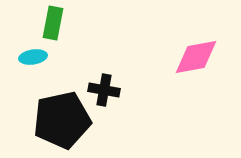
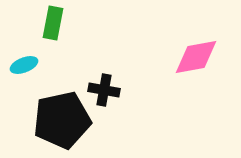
cyan ellipse: moved 9 px left, 8 px down; rotated 12 degrees counterclockwise
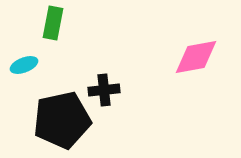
black cross: rotated 16 degrees counterclockwise
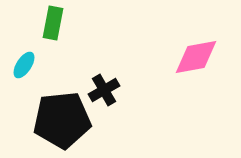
cyan ellipse: rotated 36 degrees counterclockwise
black cross: rotated 24 degrees counterclockwise
black pentagon: rotated 6 degrees clockwise
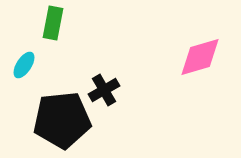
pink diamond: moved 4 px right; rotated 6 degrees counterclockwise
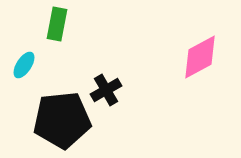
green rectangle: moved 4 px right, 1 px down
pink diamond: rotated 12 degrees counterclockwise
black cross: moved 2 px right
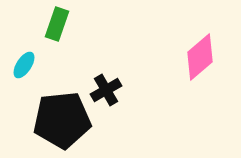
green rectangle: rotated 8 degrees clockwise
pink diamond: rotated 12 degrees counterclockwise
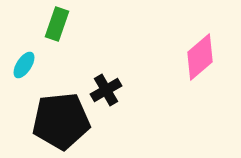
black pentagon: moved 1 px left, 1 px down
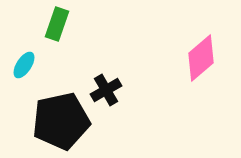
pink diamond: moved 1 px right, 1 px down
black pentagon: rotated 6 degrees counterclockwise
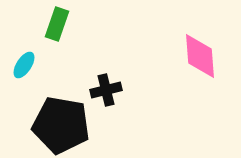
pink diamond: moved 1 px left, 2 px up; rotated 54 degrees counterclockwise
black cross: rotated 16 degrees clockwise
black pentagon: moved 4 px down; rotated 22 degrees clockwise
